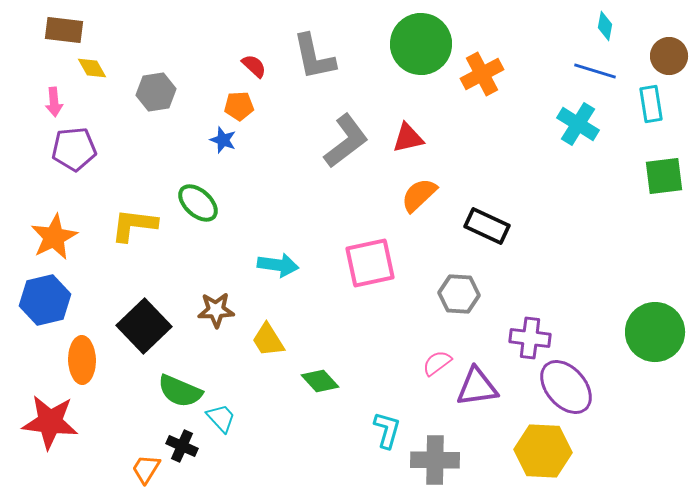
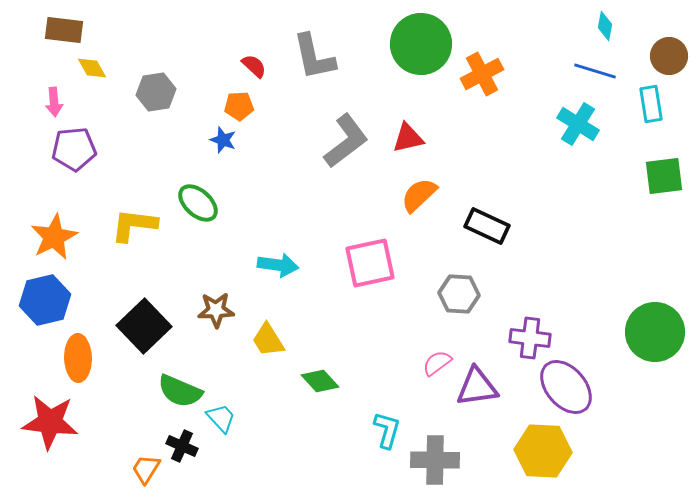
orange ellipse at (82, 360): moved 4 px left, 2 px up
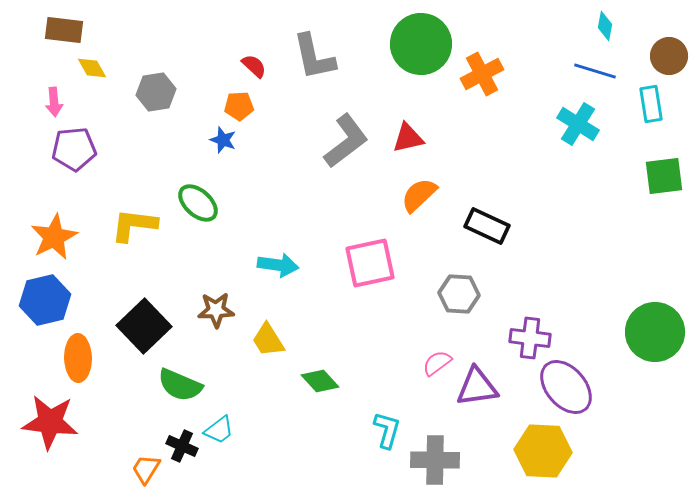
green semicircle at (180, 391): moved 6 px up
cyan trapezoid at (221, 418): moved 2 px left, 12 px down; rotated 96 degrees clockwise
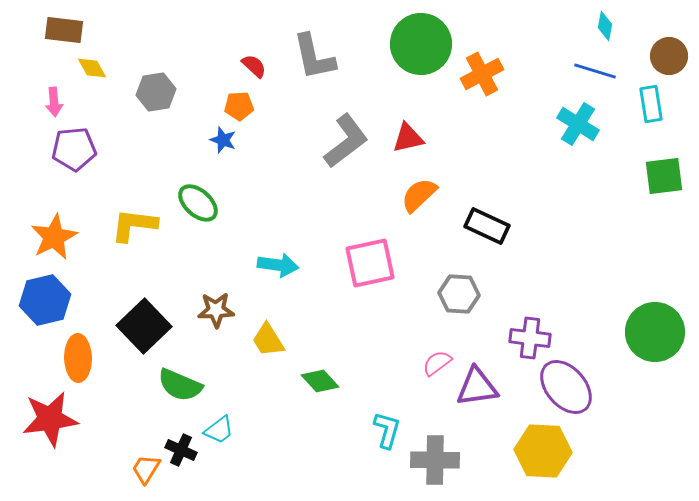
red star at (50, 422): moved 3 px up; rotated 14 degrees counterclockwise
black cross at (182, 446): moved 1 px left, 4 px down
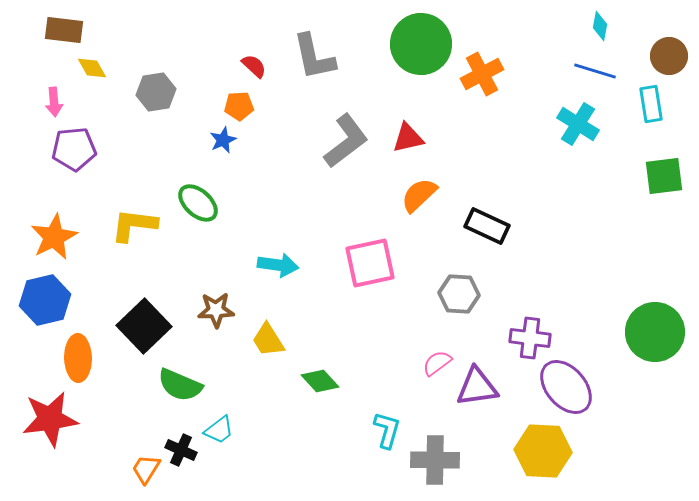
cyan diamond at (605, 26): moved 5 px left
blue star at (223, 140): rotated 28 degrees clockwise
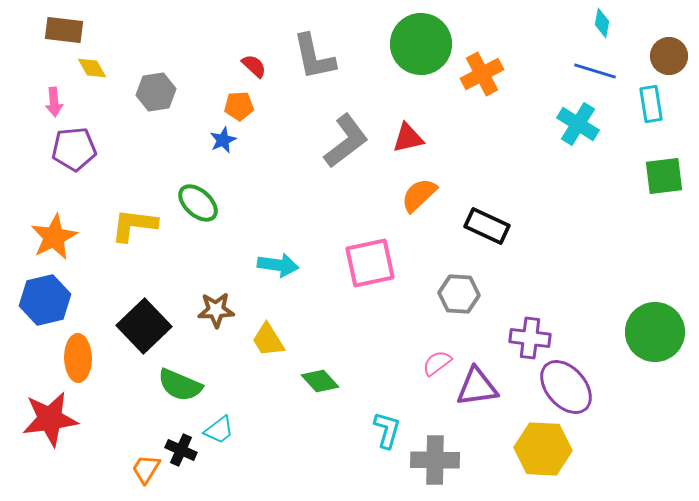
cyan diamond at (600, 26): moved 2 px right, 3 px up
yellow hexagon at (543, 451): moved 2 px up
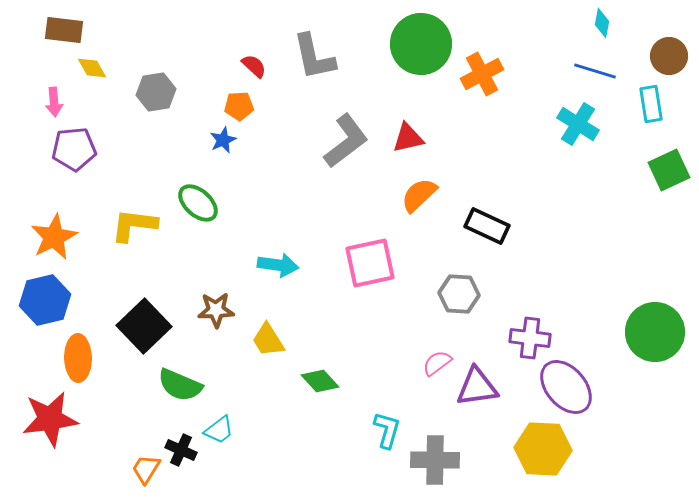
green square at (664, 176): moved 5 px right, 6 px up; rotated 18 degrees counterclockwise
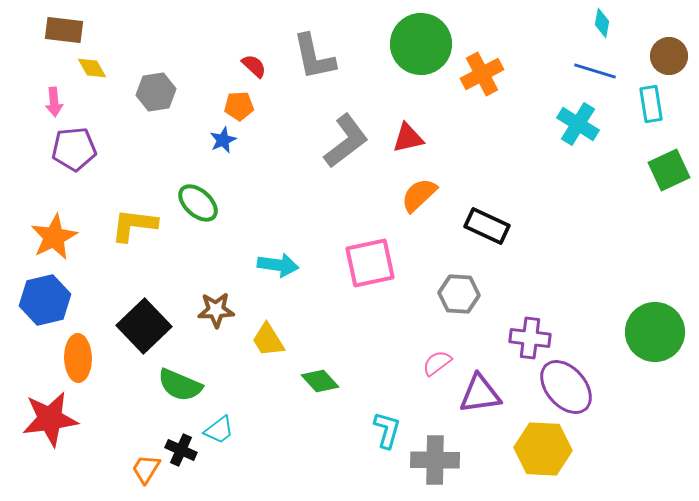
purple triangle at (477, 387): moved 3 px right, 7 px down
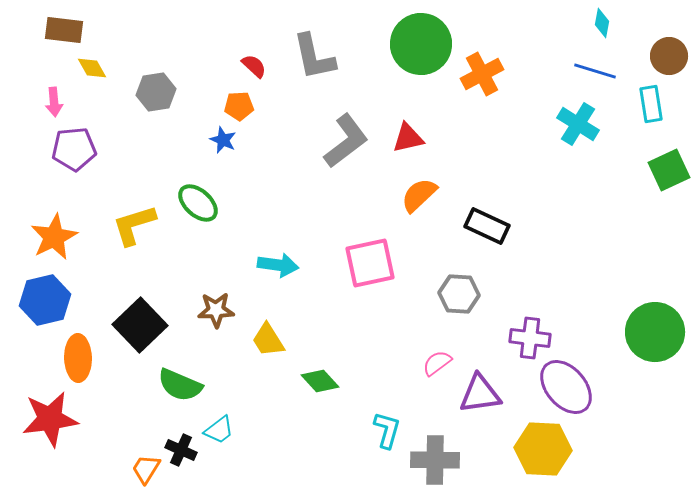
blue star at (223, 140): rotated 24 degrees counterclockwise
yellow L-shape at (134, 225): rotated 24 degrees counterclockwise
black square at (144, 326): moved 4 px left, 1 px up
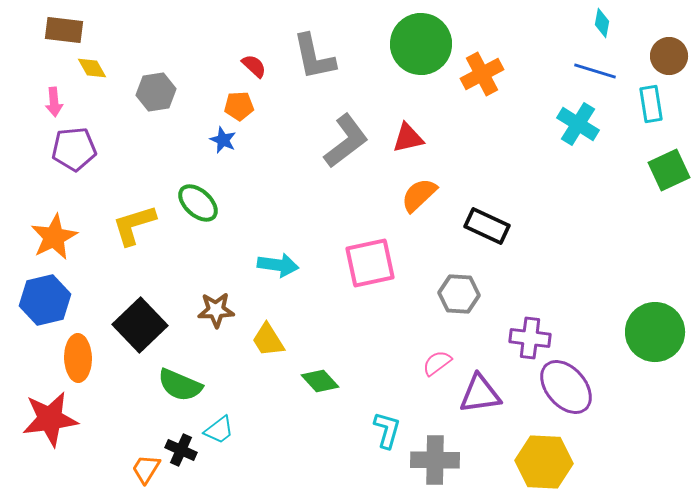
yellow hexagon at (543, 449): moved 1 px right, 13 px down
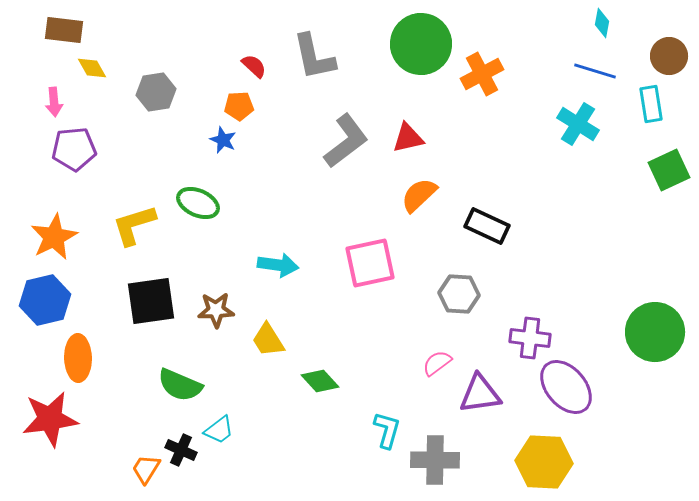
green ellipse at (198, 203): rotated 18 degrees counterclockwise
black square at (140, 325): moved 11 px right, 24 px up; rotated 36 degrees clockwise
